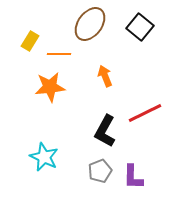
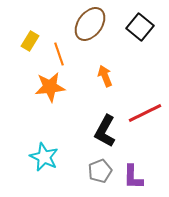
orange line: rotated 70 degrees clockwise
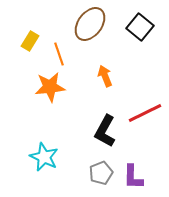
gray pentagon: moved 1 px right, 2 px down
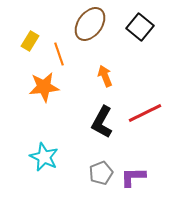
orange star: moved 6 px left
black L-shape: moved 3 px left, 9 px up
purple L-shape: rotated 88 degrees clockwise
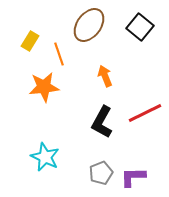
brown ellipse: moved 1 px left, 1 px down
cyan star: moved 1 px right
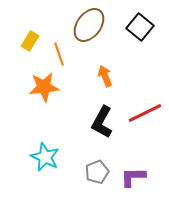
gray pentagon: moved 4 px left, 1 px up
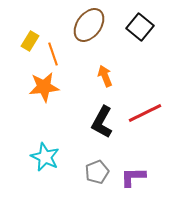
orange line: moved 6 px left
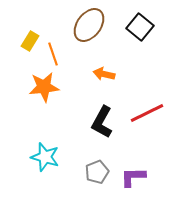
orange arrow: moved 1 px left, 2 px up; rotated 55 degrees counterclockwise
red line: moved 2 px right
cyan star: rotated 8 degrees counterclockwise
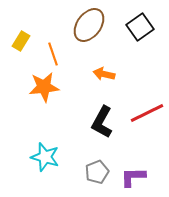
black square: rotated 16 degrees clockwise
yellow rectangle: moved 9 px left
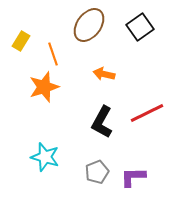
orange star: rotated 12 degrees counterclockwise
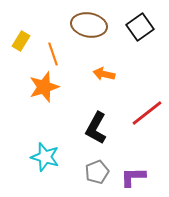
brown ellipse: rotated 64 degrees clockwise
red line: rotated 12 degrees counterclockwise
black L-shape: moved 6 px left, 6 px down
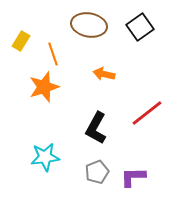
cyan star: rotated 24 degrees counterclockwise
